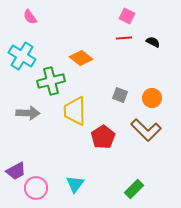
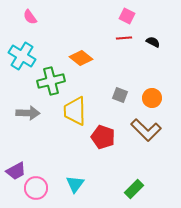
red pentagon: rotated 20 degrees counterclockwise
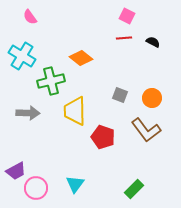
brown L-shape: rotated 8 degrees clockwise
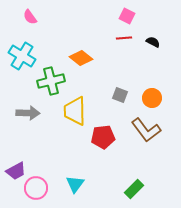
red pentagon: rotated 25 degrees counterclockwise
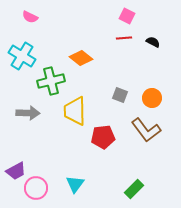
pink semicircle: rotated 28 degrees counterclockwise
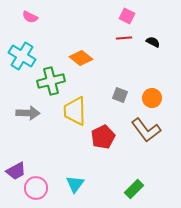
red pentagon: rotated 20 degrees counterclockwise
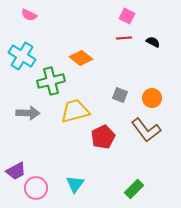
pink semicircle: moved 1 px left, 2 px up
yellow trapezoid: rotated 76 degrees clockwise
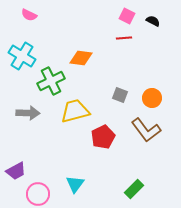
black semicircle: moved 21 px up
orange diamond: rotated 30 degrees counterclockwise
green cross: rotated 12 degrees counterclockwise
pink circle: moved 2 px right, 6 px down
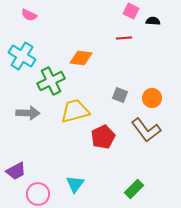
pink square: moved 4 px right, 5 px up
black semicircle: rotated 24 degrees counterclockwise
